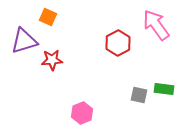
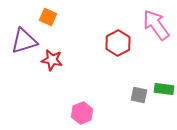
red star: rotated 15 degrees clockwise
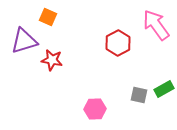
green rectangle: rotated 36 degrees counterclockwise
pink hexagon: moved 13 px right, 4 px up; rotated 20 degrees clockwise
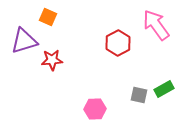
red star: rotated 15 degrees counterclockwise
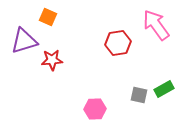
red hexagon: rotated 20 degrees clockwise
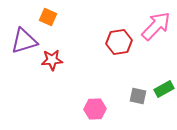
pink arrow: moved 1 px down; rotated 80 degrees clockwise
red hexagon: moved 1 px right, 1 px up
gray square: moved 1 px left, 1 px down
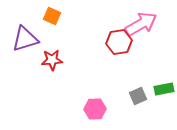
orange square: moved 4 px right, 1 px up
pink arrow: moved 15 px left, 2 px up; rotated 16 degrees clockwise
purple triangle: moved 1 px right, 2 px up
green rectangle: rotated 18 degrees clockwise
gray square: rotated 36 degrees counterclockwise
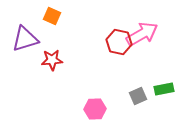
pink arrow: moved 1 px right, 10 px down
red hexagon: rotated 20 degrees clockwise
